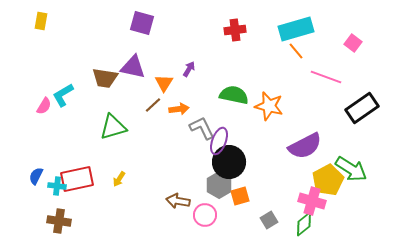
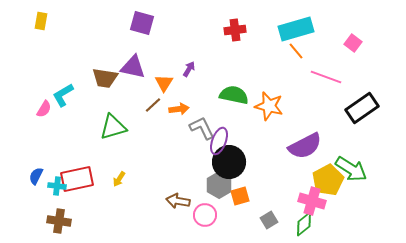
pink semicircle: moved 3 px down
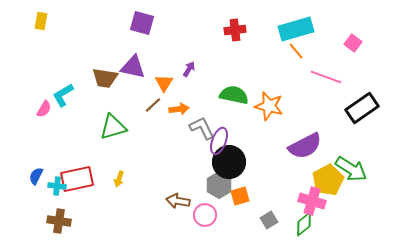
yellow arrow: rotated 14 degrees counterclockwise
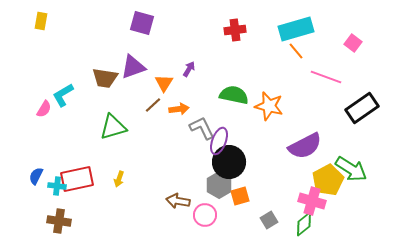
purple triangle: rotated 32 degrees counterclockwise
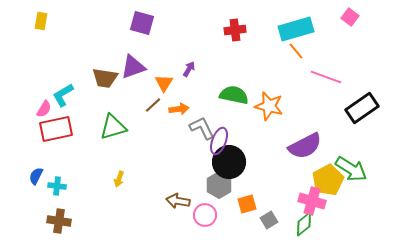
pink square: moved 3 px left, 26 px up
red rectangle: moved 21 px left, 50 px up
orange square: moved 7 px right, 8 px down
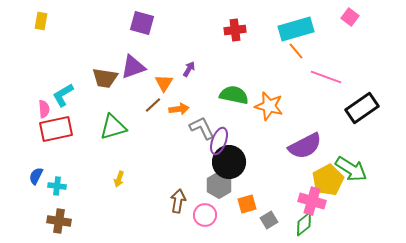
pink semicircle: rotated 36 degrees counterclockwise
brown arrow: rotated 90 degrees clockwise
